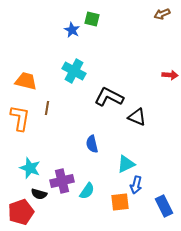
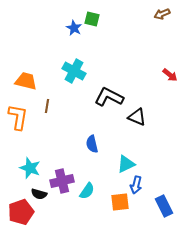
blue star: moved 2 px right, 2 px up
red arrow: rotated 35 degrees clockwise
brown line: moved 2 px up
orange L-shape: moved 2 px left, 1 px up
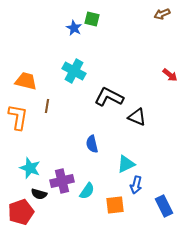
orange square: moved 5 px left, 3 px down
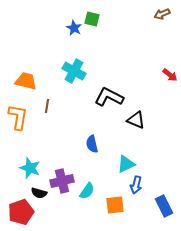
black triangle: moved 1 px left, 3 px down
black semicircle: moved 1 px up
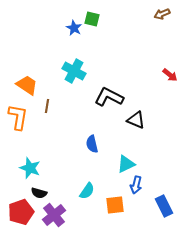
orange trapezoid: moved 1 px right, 4 px down; rotated 20 degrees clockwise
purple cross: moved 8 px left, 34 px down; rotated 25 degrees counterclockwise
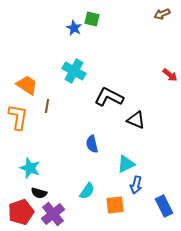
purple cross: moved 1 px left, 1 px up
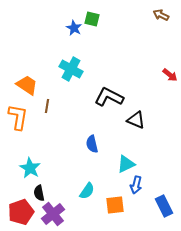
brown arrow: moved 1 px left, 1 px down; rotated 49 degrees clockwise
cyan cross: moved 3 px left, 2 px up
cyan star: rotated 10 degrees clockwise
black semicircle: rotated 63 degrees clockwise
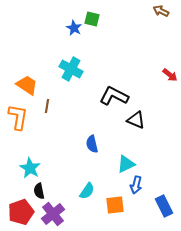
brown arrow: moved 4 px up
black L-shape: moved 5 px right, 1 px up
black semicircle: moved 2 px up
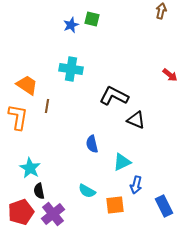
brown arrow: rotated 77 degrees clockwise
blue star: moved 3 px left, 3 px up; rotated 21 degrees clockwise
cyan cross: rotated 20 degrees counterclockwise
cyan triangle: moved 4 px left, 2 px up
cyan semicircle: rotated 84 degrees clockwise
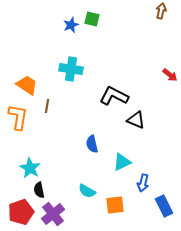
blue arrow: moved 7 px right, 2 px up
black semicircle: moved 1 px up
